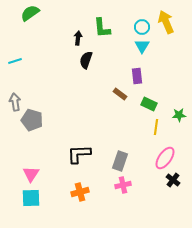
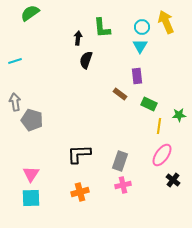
cyan triangle: moved 2 px left
yellow line: moved 3 px right, 1 px up
pink ellipse: moved 3 px left, 3 px up
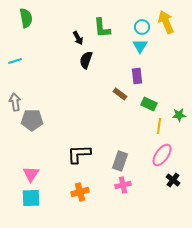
green semicircle: moved 4 px left, 5 px down; rotated 114 degrees clockwise
black arrow: rotated 144 degrees clockwise
gray pentagon: rotated 15 degrees counterclockwise
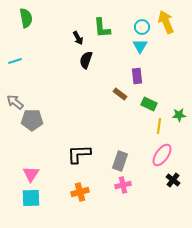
gray arrow: rotated 42 degrees counterclockwise
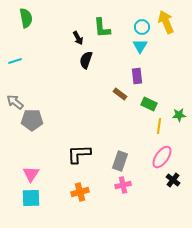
pink ellipse: moved 2 px down
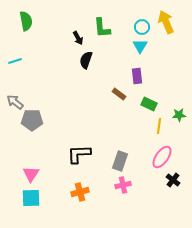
green semicircle: moved 3 px down
brown rectangle: moved 1 px left
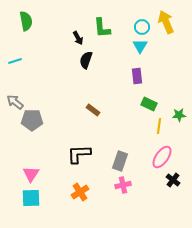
brown rectangle: moved 26 px left, 16 px down
orange cross: rotated 18 degrees counterclockwise
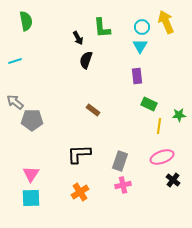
pink ellipse: rotated 35 degrees clockwise
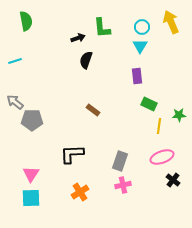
yellow arrow: moved 5 px right
black arrow: rotated 80 degrees counterclockwise
black L-shape: moved 7 px left
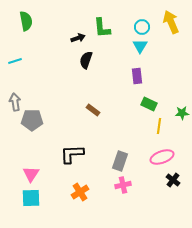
gray arrow: rotated 42 degrees clockwise
green star: moved 3 px right, 2 px up
